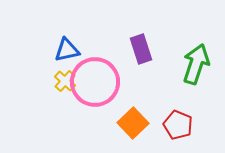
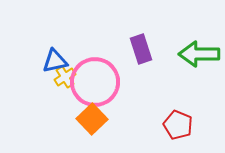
blue triangle: moved 12 px left, 11 px down
green arrow: moved 3 px right, 10 px up; rotated 108 degrees counterclockwise
yellow cross: moved 4 px up; rotated 15 degrees clockwise
orange square: moved 41 px left, 4 px up
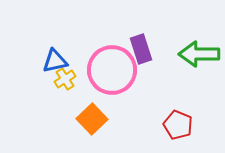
yellow cross: moved 2 px down
pink circle: moved 17 px right, 12 px up
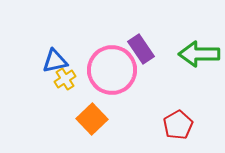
purple rectangle: rotated 16 degrees counterclockwise
red pentagon: rotated 20 degrees clockwise
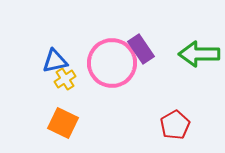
pink circle: moved 7 px up
orange square: moved 29 px left, 4 px down; rotated 20 degrees counterclockwise
red pentagon: moved 3 px left
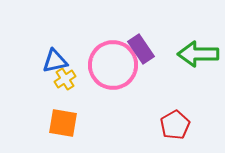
green arrow: moved 1 px left
pink circle: moved 1 px right, 2 px down
orange square: rotated 16 degrees counterclockwise
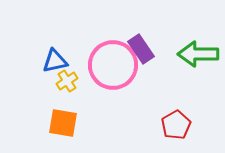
yellow cross: moved 2 px right, 2 px down
red pentagon: moved 1 px right
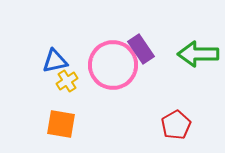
orange square: moved 2 px left, 1 px down
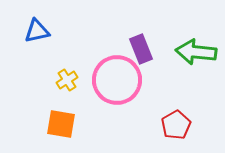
purple rectangle: rotated 12 degrees clockwise
green arrow: moved 2 px left, 2 px up; rotated 6 degrees clockwise
blue triangle: moved 18 px left, 30 px up
pink circle: moved 4 px right, 15 px down
yellow cross: moved 1 px up
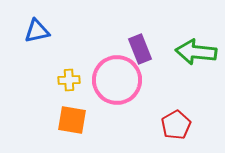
purple rectangle: moved 1 px left
yellow cross: moved 2 px right; rotated 30 degrees clockwise
orange square: moved 11 px right, 4 px up
